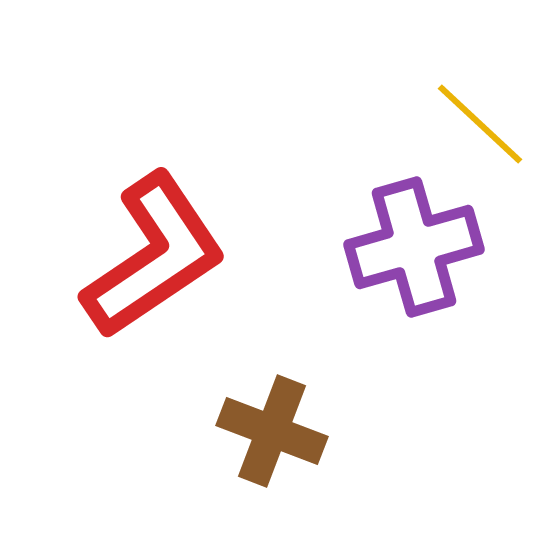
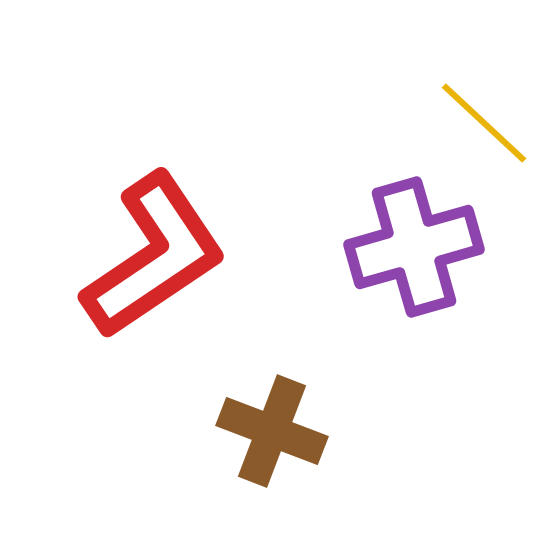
yellow line: moved 4 px right, 1 px up
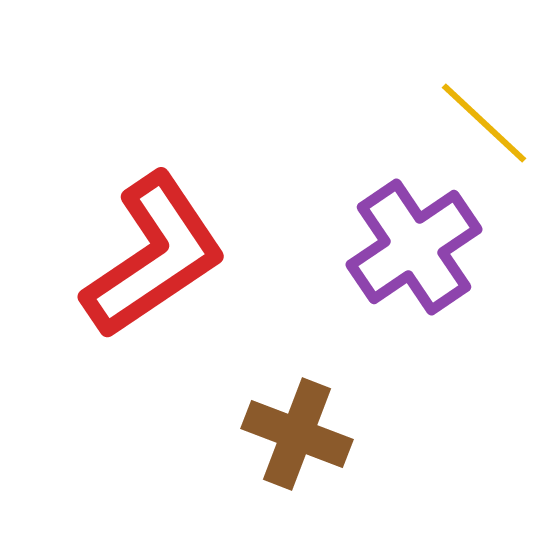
purple cross: rotated 18 degrees counterclockwise
brown cross: moved 25 px right, 3 px down
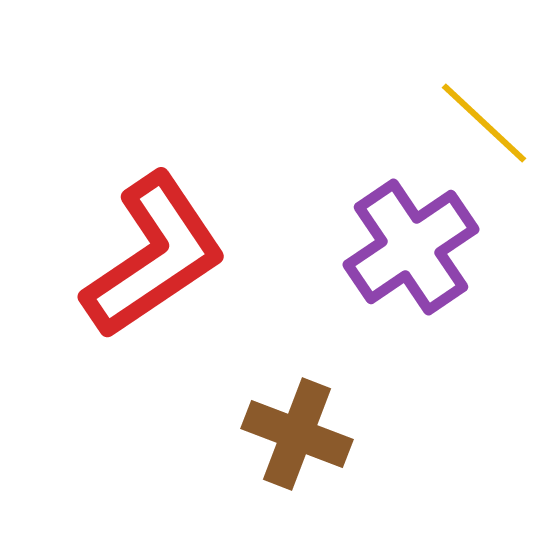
purple cross: moved 3 px left
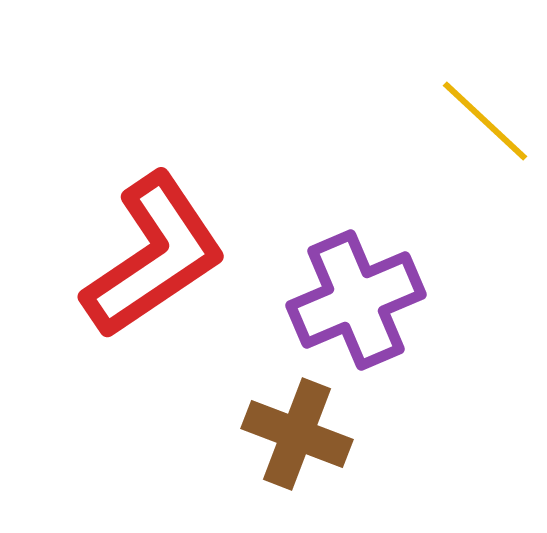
yellow line: moved 1 px right, 2 px up
purple cross: moved 55 px left, 53 px down; rotated 11 degrees clockwise
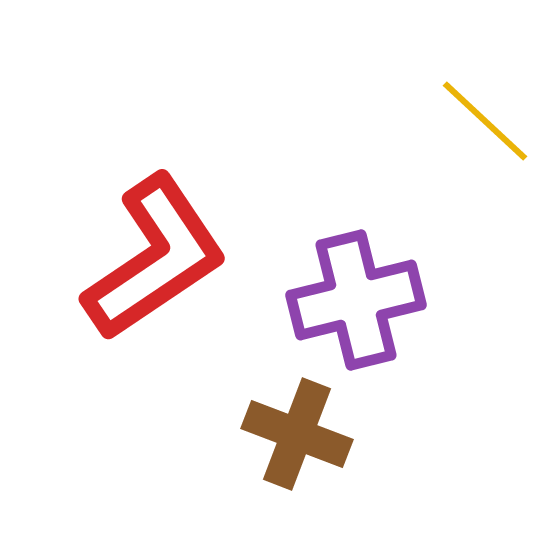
red L-shape: moved 1 px right, 2 px down
purple cross: rotated 9 degrees clockwise
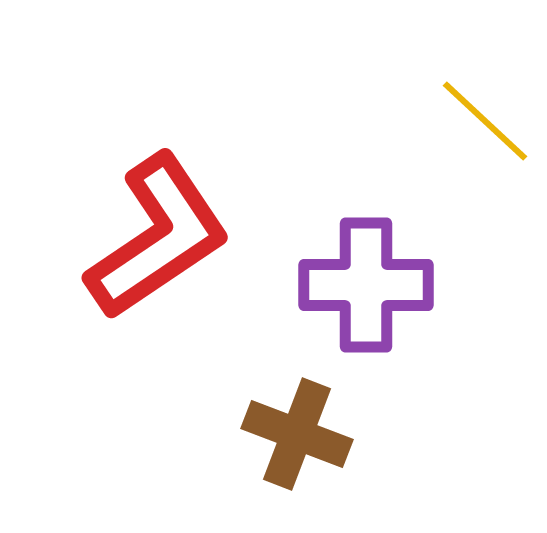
red L-shape: moved 3 px right, 21 px up
purple cross: moved 10 px right, 15 px up; rotated 14 degrees clockwise
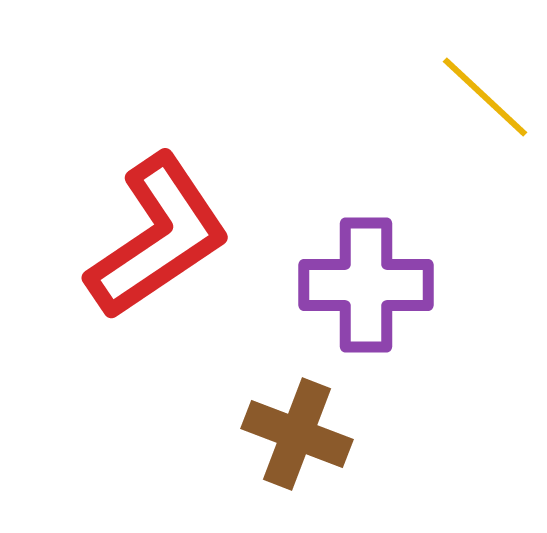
yellow line: moved 24 px up
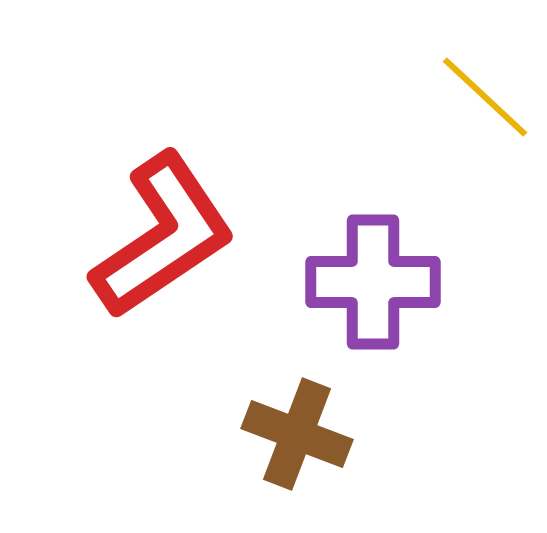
red L-shape: moved 5 px right, 1 px up
purple cross: moved 7 px right, 3 px up
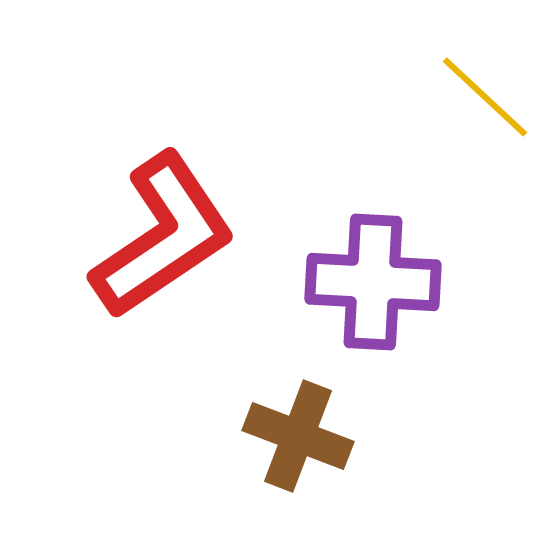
purple cross: rotated 3 degrees clockwise
brown cross: moved 1 px right, 2 px down
